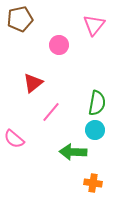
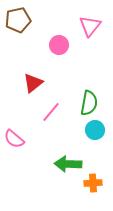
brown pentagon: moved 2 px left, 1 px down
pink triangle: moved 4 px left, 1 px down
green semicircle: moved 8 px left
green arrow: moved 5 px left, 12 px down
orange cross: rotated 12 degrees counterclockwise
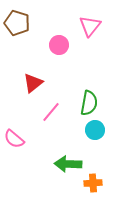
brown pentagon: moved 1 px left, 3 px down; rotated 30 degrees clockwise
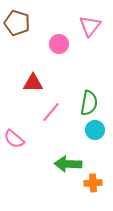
pink circle: moved 1 px up
red triangle: rotated 40 degrees clockwise
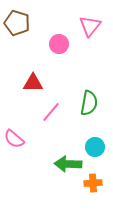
cyan circle: moved 17 px down
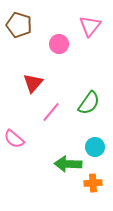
brown pentagon: moved 2 px right, 2 px down
red triangle: rotated 50 degrees counterclockwise
green semicircle: rotated 25 degrees clockwise
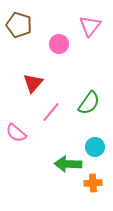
pink semicircle: moved 2 px right, 6 px up
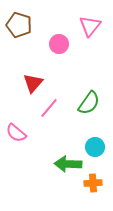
pink line: moved 2 px left, 4 px up
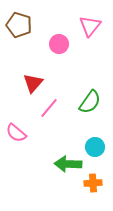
green semicircle: moved 1 px right, 1 px up
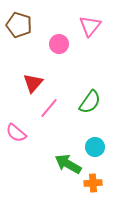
green arrow: rotated 28 degrees clockwise
